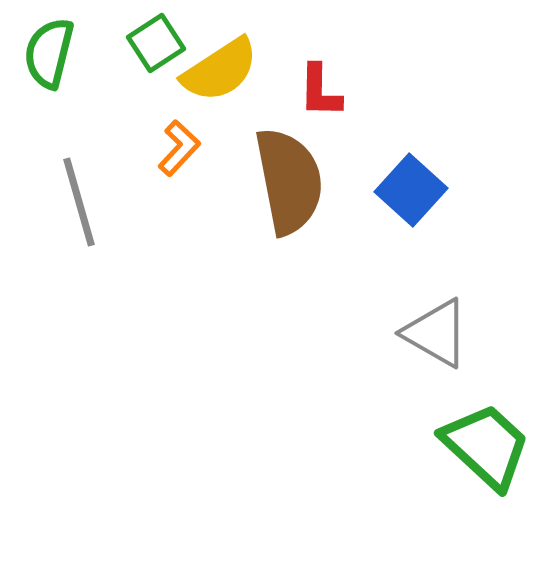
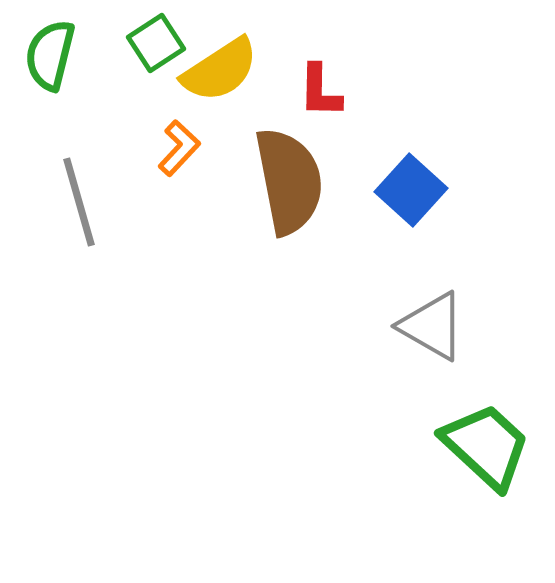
green semicircle: moved 1 px right, 2 px down
gray triangle: moved 4 px left, 7 px up
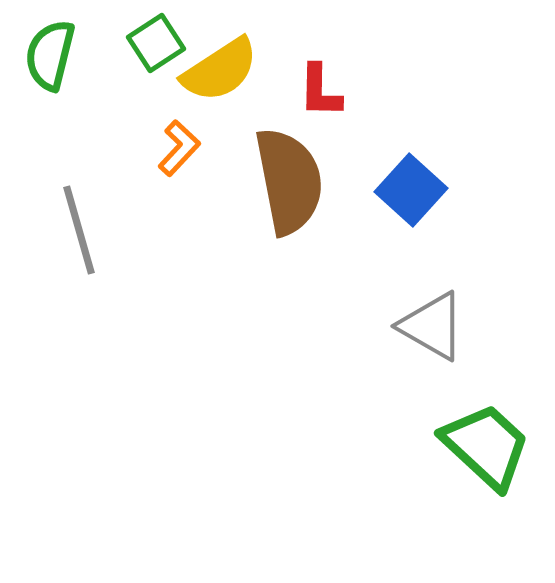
gray line: moved 28 px down
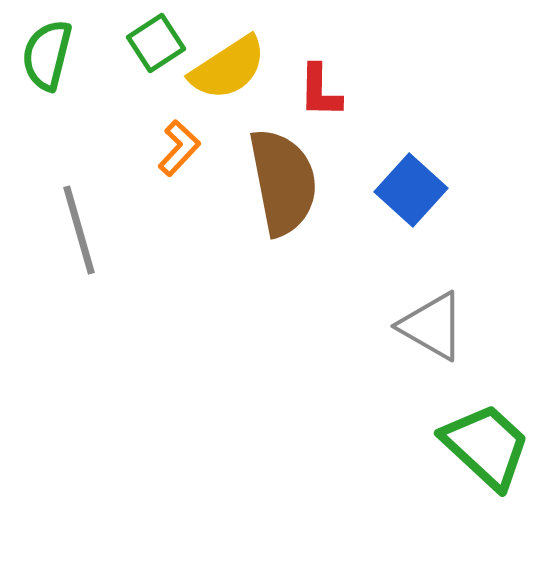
green semicircle: moved 3 px left
yellow semicircle: moved 8 px right, 2 px up
brown semicircle: moved 6 px left, 1 px down
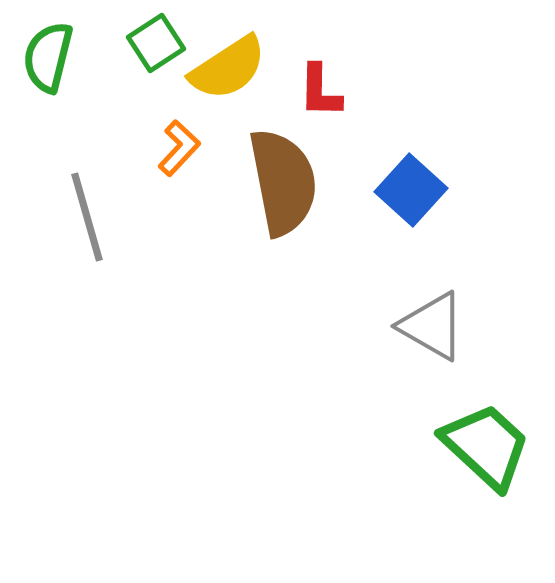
green semicircle: moved 1 px right, 2 px down
gray line: moved 8 px right, 13 px up
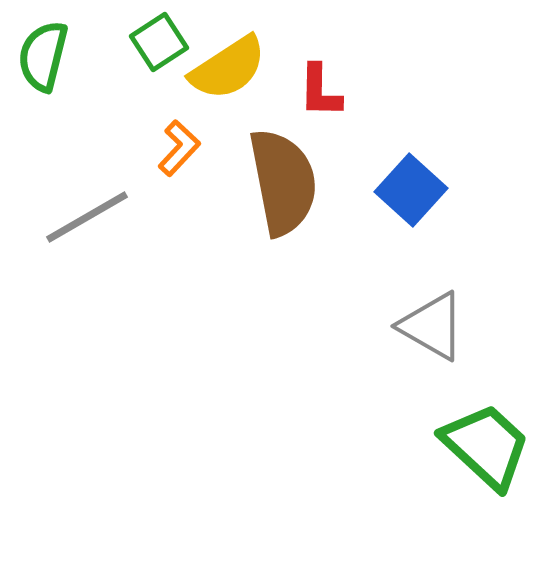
green square: moved 3 px right, 1 px up
green semicircle: moved 5 px left, 1 px up
gray line: rotated 76 degrees clockwise
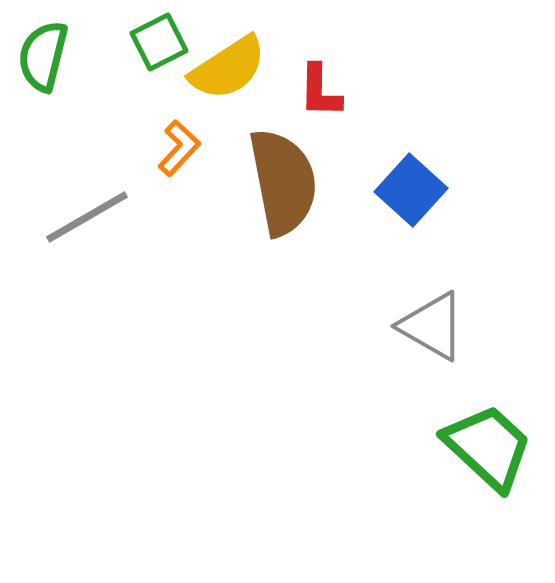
green square: rotated 6 degrees clockwise
green trapezoid: moved 2 px right, 1 px down
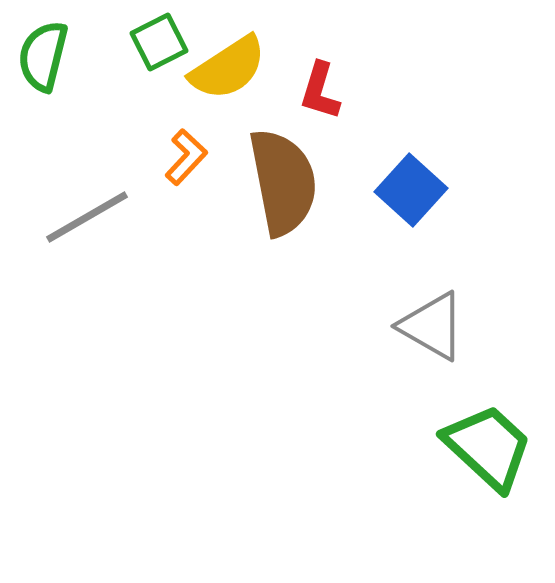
red L-shape: rotated 16 degrees clockwise
orange L-shape: moved 7 px right, 9 px down
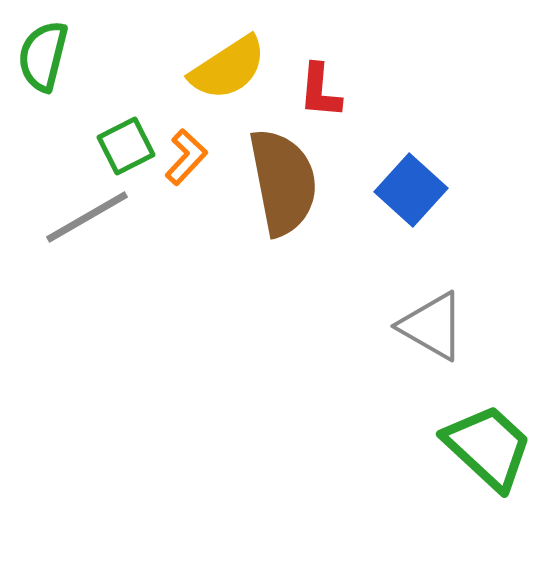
green square: moved 33 px left, 104 px down
red L-shape: rotated 12 degrees counterclockwise
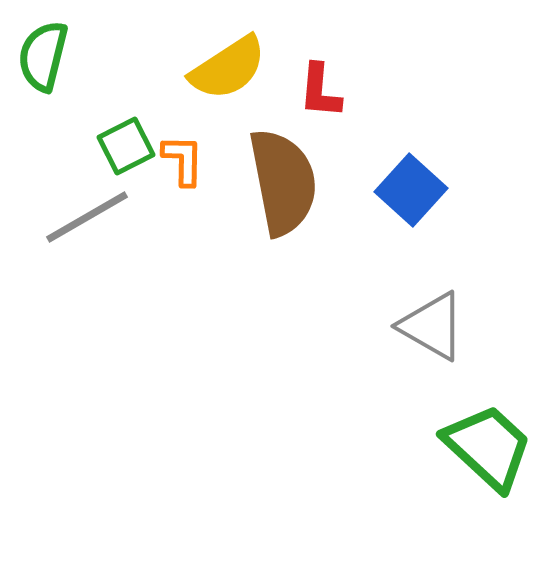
orange L-shape: moved 3 px left, 3 px down; rotated 42 degrees counterclockwise
